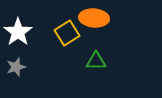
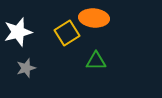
white star: rotated 20 degrees clockwise
gray star: moved 10 px right, 1 px down
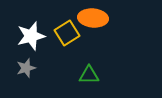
orange ellipse: moved 1 px left
white star: moved 13 px right, 4 px down
green triangle: moved 7 px left, 14 px down
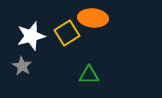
gray star: moved 4 px left, 2 px up; rotated 24 degrees counterclockwise
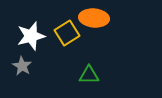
orange ellipse: moved 1 px right
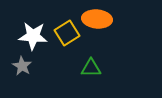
orange ellipse: moved 3 px right, 1 px down
white star: moved 2 px right; rotated 20 degrees clockwise
green triangle: moved 2 px right, 7 px up
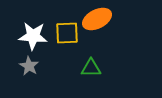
orange ellipse: rotated 32 degrees counterclockwise
yellow square: rotated 30 degrees clockwise
gray star: moved 7 px right
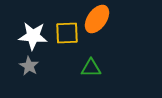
orange ellipse: rotated 28 degrees counterclockwise
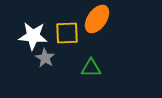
gray star: moved 16 px right, 8 px up
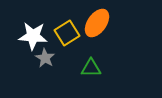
orange ellipse: moved 4 px down
yellow square: rotated 30 degrees counterclockwise
